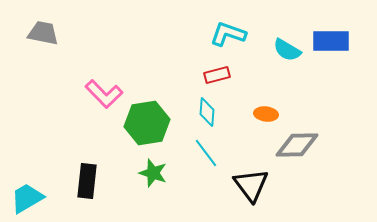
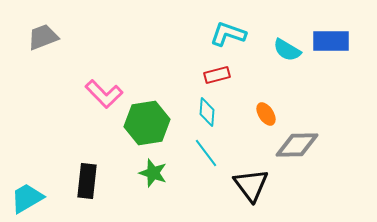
gray trapezoid: moved 4 px down; rotated 32 degrees counterclockwise
orange ellipse: rotated 50 degrees clockwise
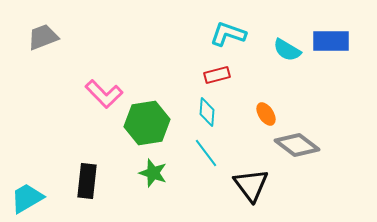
gray diamond: rotated 39 degrees clockwise
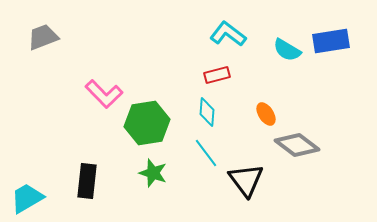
cyan L-shape: rotated 18 degrees clockwise
blue rectangle: rotated 9 degrees counterclockwise
black triangle: moved 5 px left, 5 px up
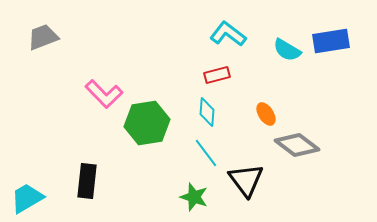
green star: moved 41 px right, 24 px down
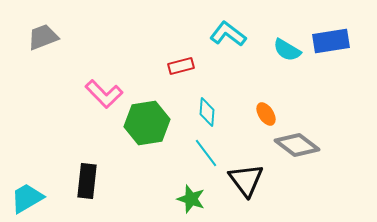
red rectangle: moved 36 px left, 9 px up
green star: moved 3 px left, 2 px down
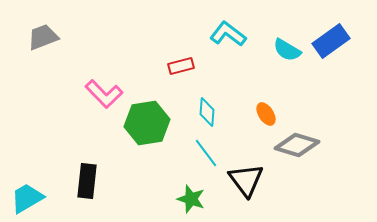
blue rectangle: rotated 27 degrees counterclockwise
gray diamond: rotated 21 degrees counterclockwise
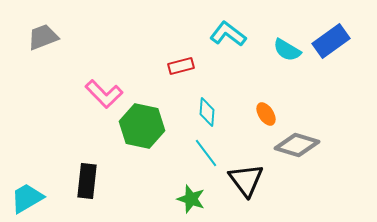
green hexagon: moved 5 px left, 3 px down; rotated 21 degrees clockwise
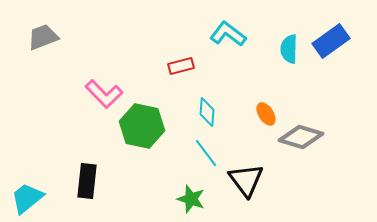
cyan semicircle: moved 2 px right, 1 px up; rotated 60 degrees clockwise
gray diamond: moved 4 px right, 8 px up
cyan trapezoid: rotated 9 degrees counterclockwise
